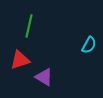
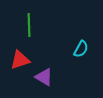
green line: moved 1 px up; rotated 15 degrees counterclockwise
cyan semicircle: moved 8 px left, 4 px down
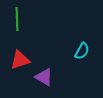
green line: moved 12 px left, 6 px up
cyan semicircle: moved 1 px right, 2 px down
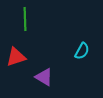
green line: moved 8 px right
red triangle: moved 4 px left, 3 px up
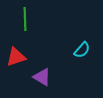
cyan semicircle: moved 1 px up; rotated 12 degrees clockwise
purple triangle: moved 2 px left
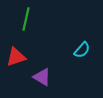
green line: moved 1 px right; rotated 15 degrees clockwise
